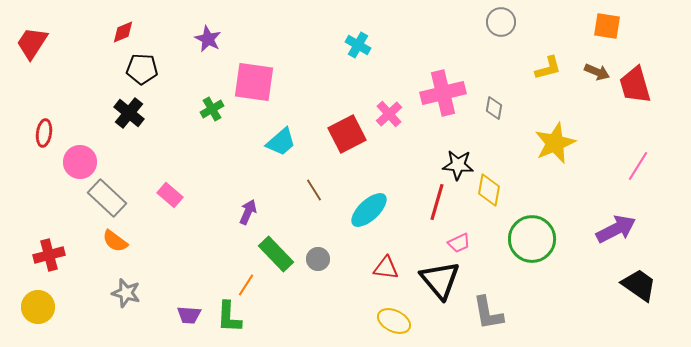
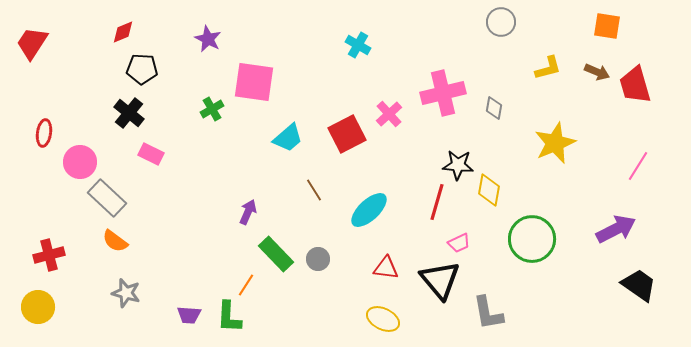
cyan trapezoid at (281, 142): moved 7 px right, 4 px up
pink rectangle at (170, 195): moved 19 px left, 41 px up; rotated 15 degrees counterclockwise
yellow ellipse at (394, 321): moved 11 px left, 2 px up
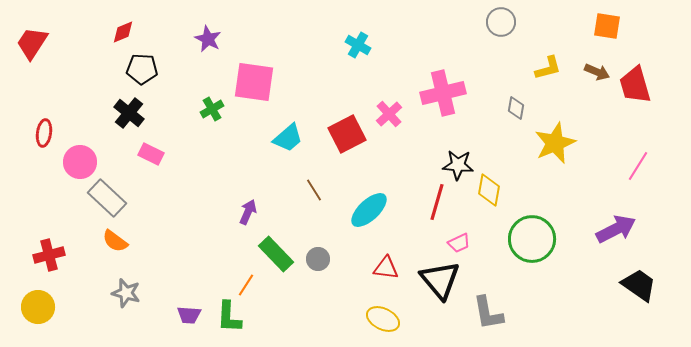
gray diamond at (494, 108): moved 22 px right
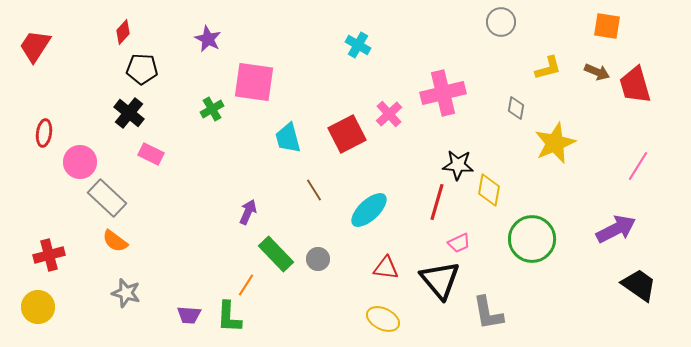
red diamond at (123, 32): rotated 25 degrees counterclockwise
red trapezoid at (32, 43): moved 3 px right, 3 px down
cyan trapezoid at (288, 138): rotated 116 degrees clockwise
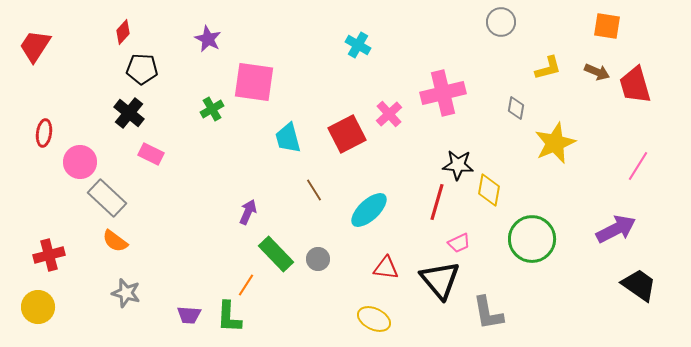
yellow ellipse at (383, 319): moved 9 px left
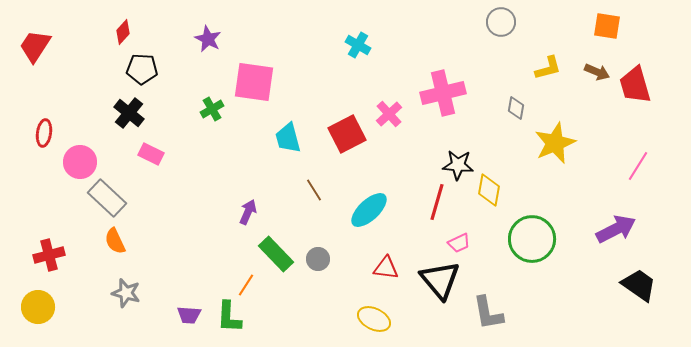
orange semicircle at (115, 241): rotated 28 degrees clockwise
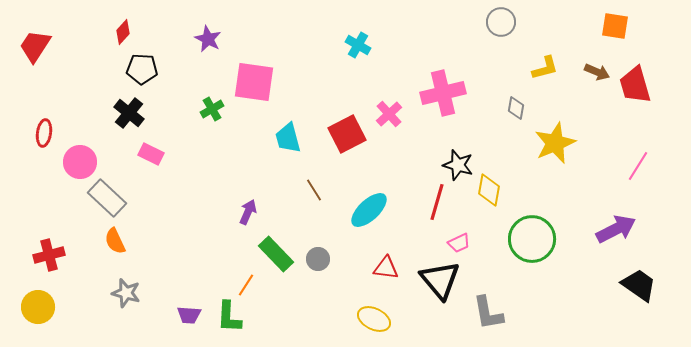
orange square at (607, 26): moved 8 px right
yellow L-shape at (548, 68): moved 3 px left
black star at (458, 165): rotated 12 degrees clockwise
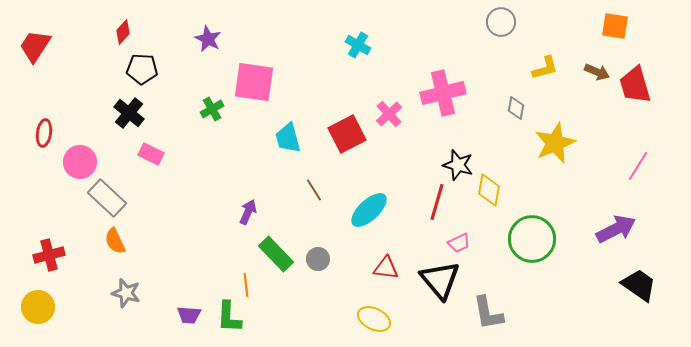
orange line at (246, 285): rotated 40 degrees counterclockwise
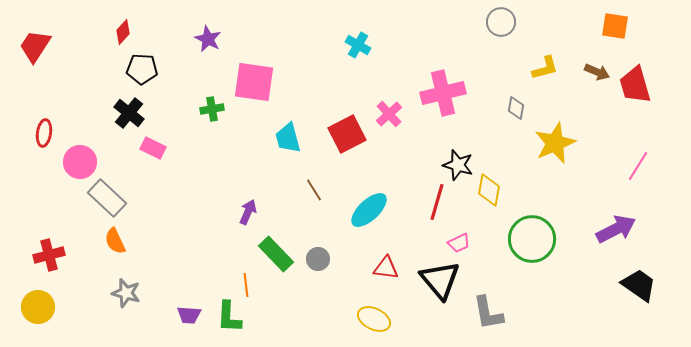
green cross at (212, 109): rotated 20 degrees clockwise
pink rectangle at (151, 154): moved 2 px right, 6 px up
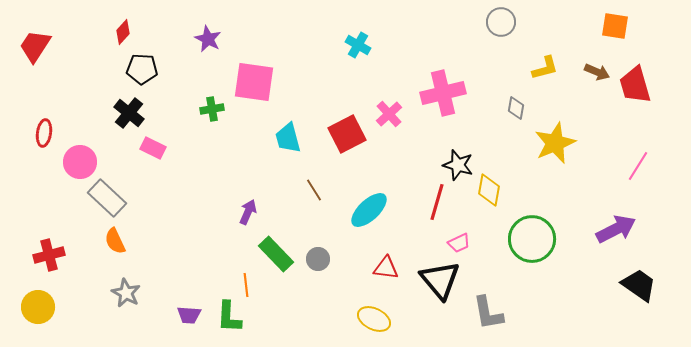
gray star at (126, 293): rotated 12 degrees clockwise
